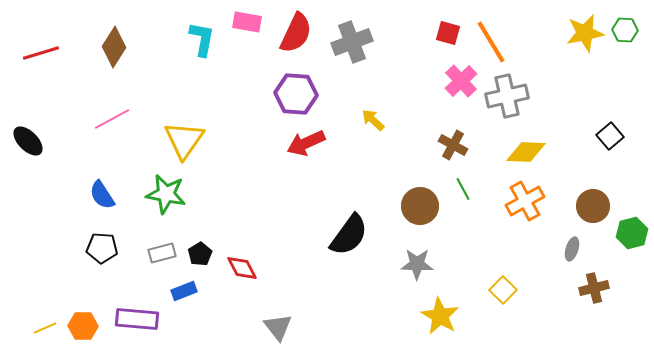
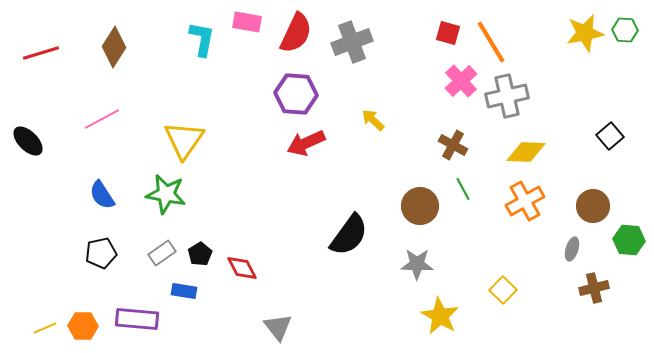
pink line at (112, 119): moved 10 px left
green hexagon at (632, 233): moved 3 px left, 7 px down; rotated 20 degrees clockwise
black pentagon at (102, 248): moved 1 px left, 5 px down; rotated 16 degrees counterclockwise
gray rectangle at (162, 253): rotated 20 degrees counterclockwise
blue rectangle at (184, 291): rotated 30 degrees clockwise
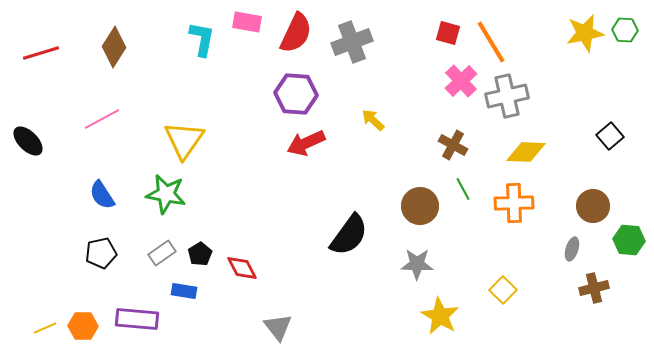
orange cross at (525, 201): moved 11 px left, 2 px down; rotated 27 degrees clockwise
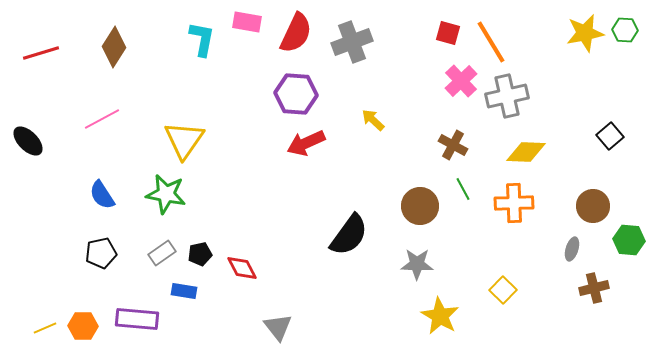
black pentagon at (200, 254): rotated 20 degrees clockwise
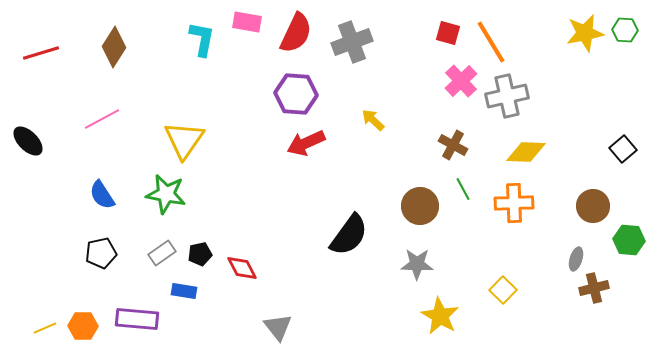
black square at (610, 136): moved 13 px right, 13 px down
gray ellipse at (572, 249): moved 4 px right, 10 px down
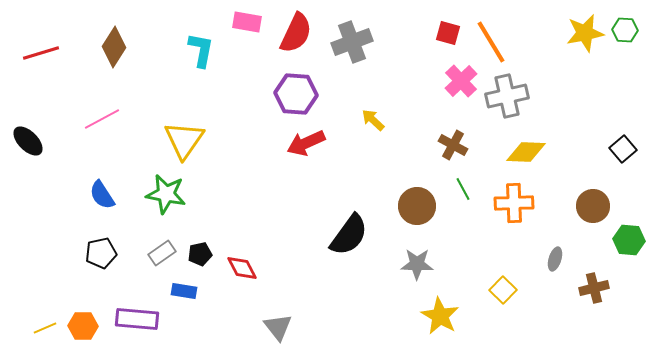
cyan L-shape at (202, 39): moved 1 px left, 11 px down
brown circle at (420, 206): moved 3 px left
gray ellipse at (576, 259): moved 21 px left
